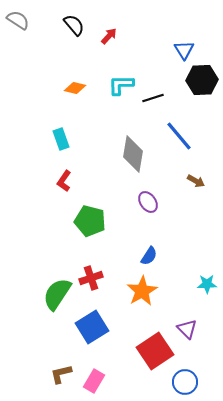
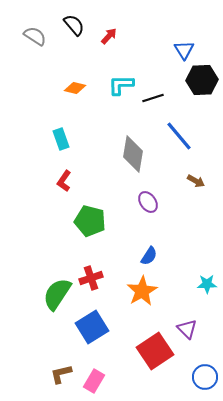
gray semicircle: moved 17 px right, 16 px down
blue circle: moved 20 px right, 5 px up
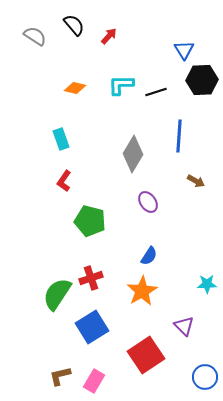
black line: moved 3 px right, 6 px up
blue line: rotated 44 degrees clockwise
gray diamond: rotated 21 degrees clockwise
purple triangle: moved 3 px left, 3 px up
red square: moved 9 px left, 4 px down
brown L-shape: moved 1 px left, 2 px down
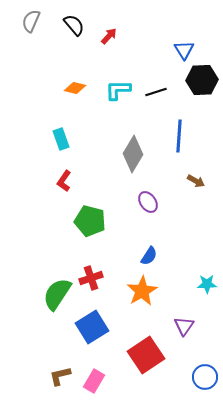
gray semicircle: moved 4 px left, 15 px up; rotated 100 degrees counterclockwise
cyan L-shape: moved 3 px left, 5 px down
purple triangle: rotated 20 degrees clockwise
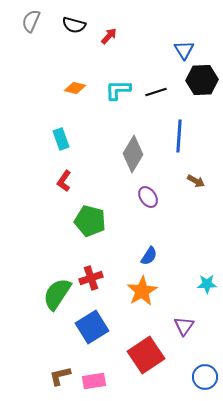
black semicircle: rotated 145 degrees clockwise
purple ellipse: moved 5 px up
pink rectangle: rotated 50 degrees clockwise
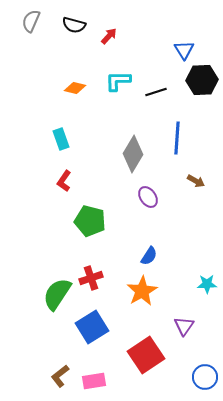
cyan L-shape: moved 9 px up
blue line: moved 2 px left, 2 px down
brown L-shape: rotated 25 degrees counterclockwise
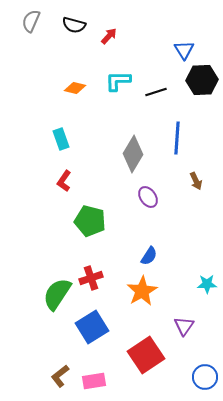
brown arrow: rotated 36 degrees clockwise
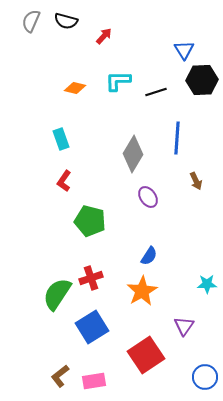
black semicircle: moved 8 px left, 4 px up
red arrow: moved 5 px left
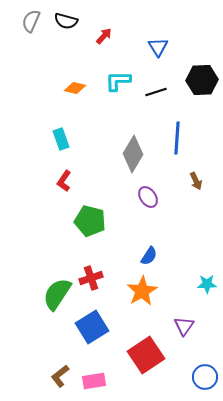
blue triangle: moved 26 px left, 3 px up
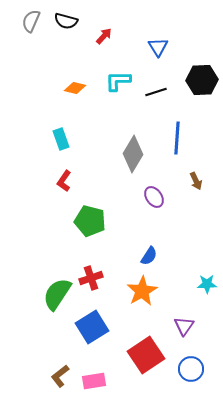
purple ellipse: moved 6 px right
blue circle: moved 14 px left, 8 px up
